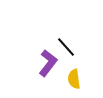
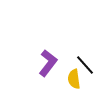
black line: moved 19 px right, 18 px down
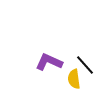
purple L-shape: moved 1 px right, 1 px up; rotated 104 degrees counterclockwise
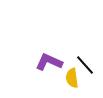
yellow semicircle: moved 2 px left, 1 px up
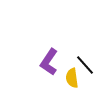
purple L-shape: rotated 80 degrees counterclockwise
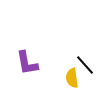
purple L-shape: moved 22 px left, 1 px down; rotated 44 degrees counterclockwise
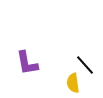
yellow semicircle: moved 1 px right, 5 px down
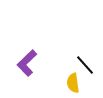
purple L-shape: rotated 56 degrees clockwise
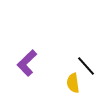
black line: moved 1 px right, 1 px down
